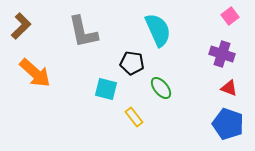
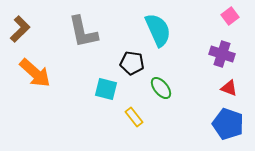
brown L-shape: moved 1 px left, 3 px down
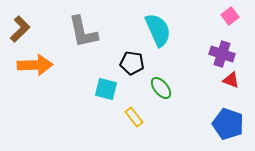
orange arrow: moved 8 px up; rotated 44 degrees counterclockwise
red triangle: moved 2 px right, 8 px up
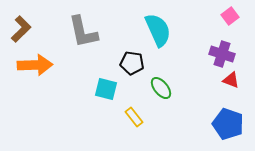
brown L-shape: moved 1 px right
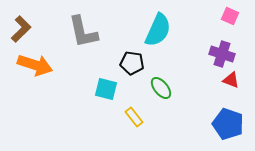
pink square: rotated 30 degrees counterclockwise
cyan semicircle: rotated 48 degrees clockwise
orange arrow: rotated 20 degrees clockwise
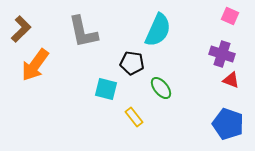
orange arrow: rotated 108 degrees clockwise
